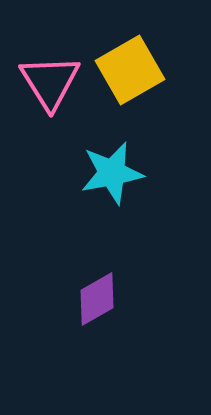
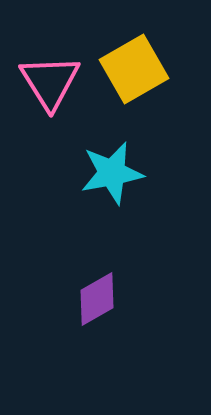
yellow square: moved 4 px right, 1 px up
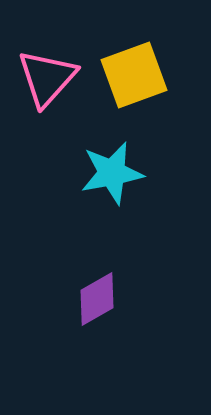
yellow square: moved 6 px down; rotated 10 degrees clockwise
pink triangle: moved 3 px left, 4 px up; rotated 14 degrees clockwise
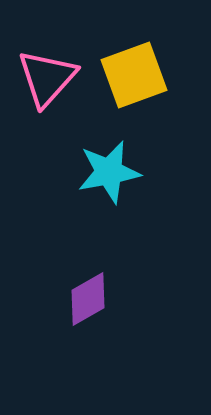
cyan star: moved 3 px left, 1 px up
purple diamond: moved 9 px left
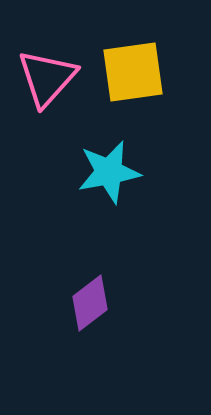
yellow square: moved 1 px left, 3 px up; rotated 12 degrees clockwise
purple diamond: moved 2 px right, 4 px down; rotated 8 degrees counterclockwise
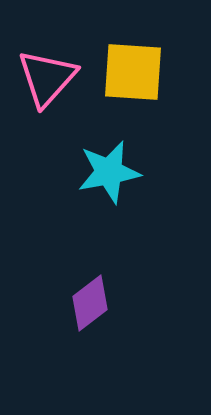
yellow square: rotated 12 degrees clockwise
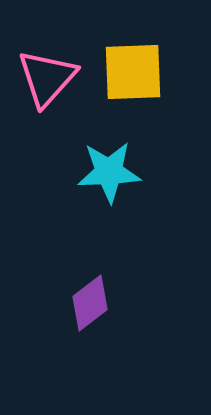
yellow square: rotated 6 degrees counterclockwise
cyan star: rotated 8 degrees clockwise
